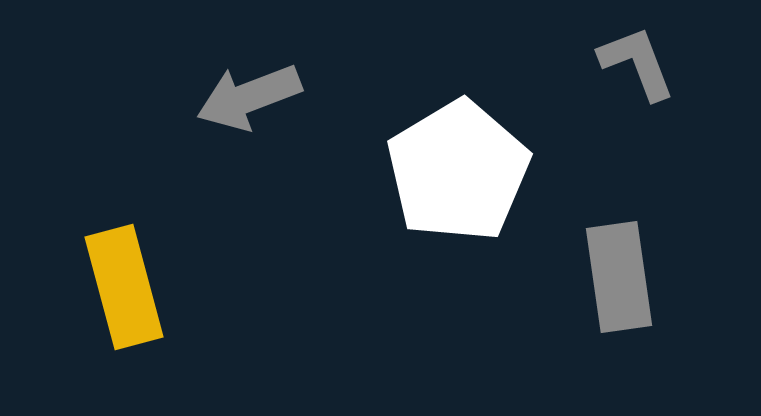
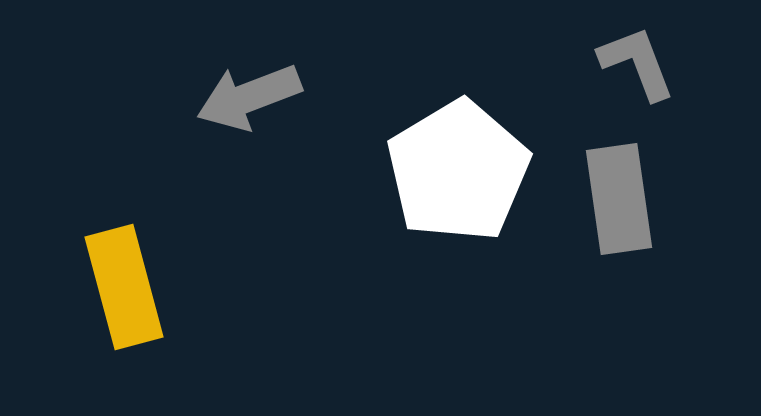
gray rectangle: moved 78 px up
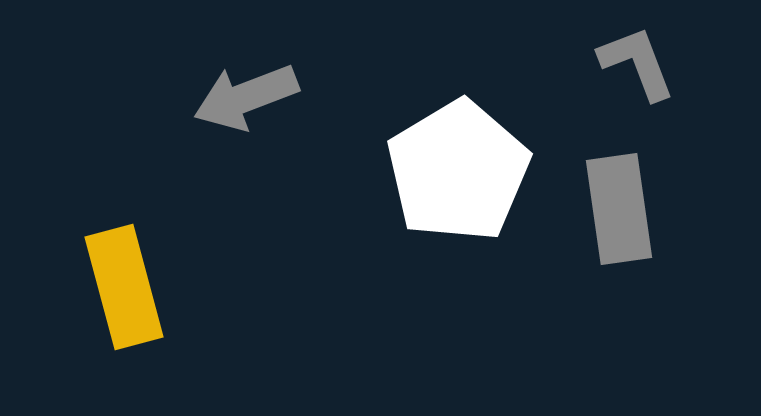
gray arrow: moved 3 px left
gray rectangle: moved 10 px down
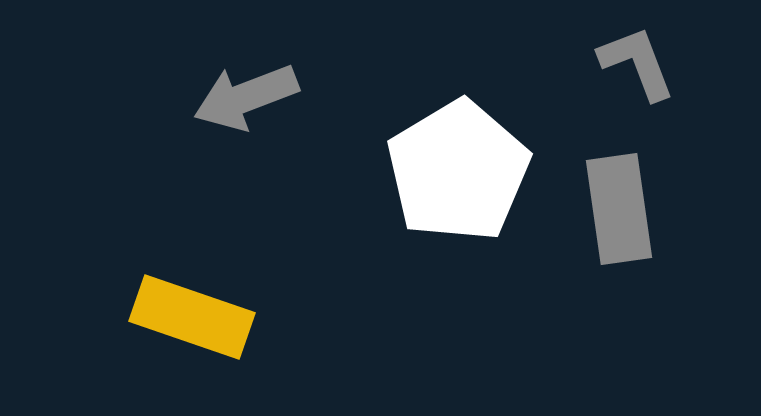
yellow rectangle: moved 68 px right, 30 px down; rotated 56 degrees counterclockwise
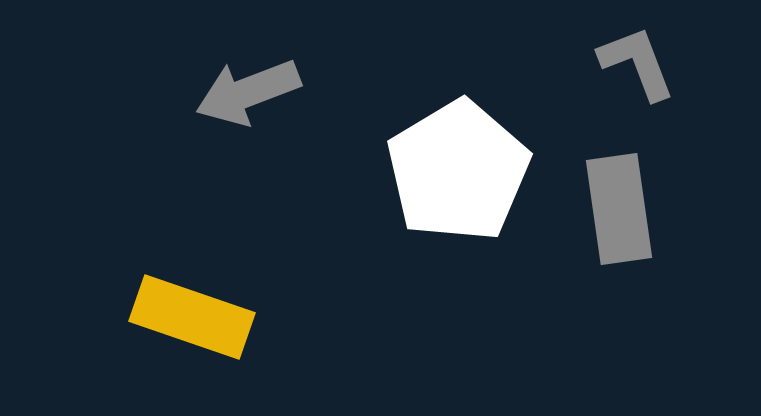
gray arrow: moved 2 px right, 5 px up
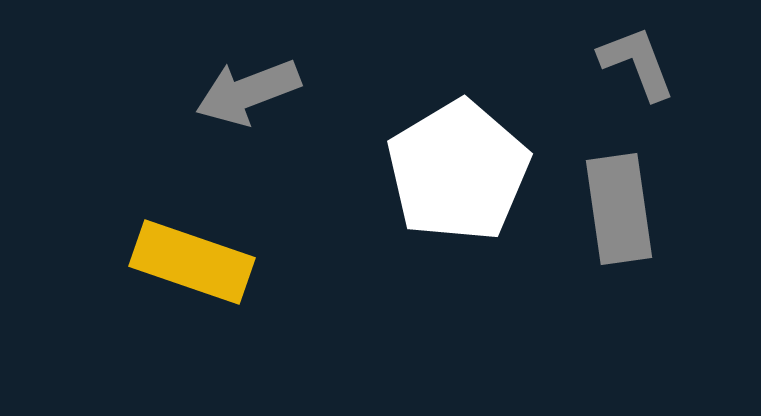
yellow rectangle: moved 55 px up
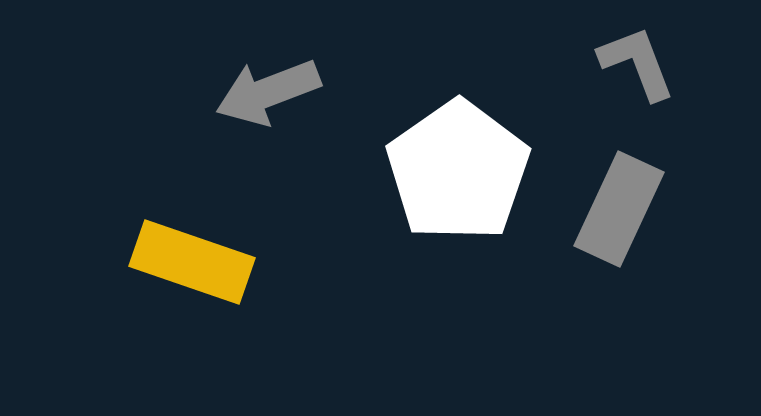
gray arrow: moved 20 px right
white pentagon: rotated 4 degrees counterclockwise
gray rectangle: rotated 33 degrees clockwise
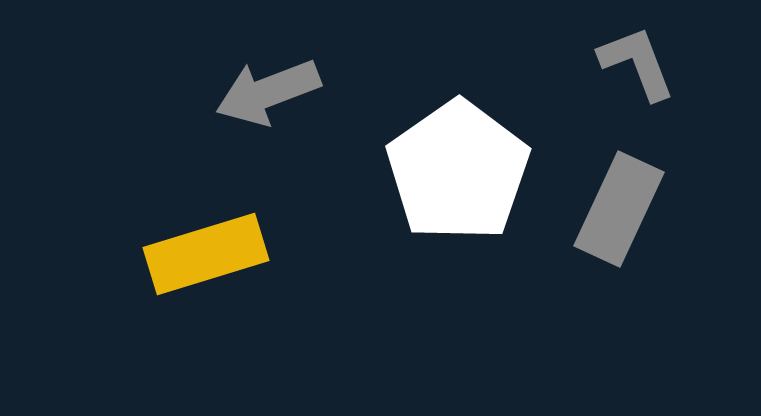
yellow rectangle: moved 14 px right, 8 px up; rotated 36 degrees counterclockwise
